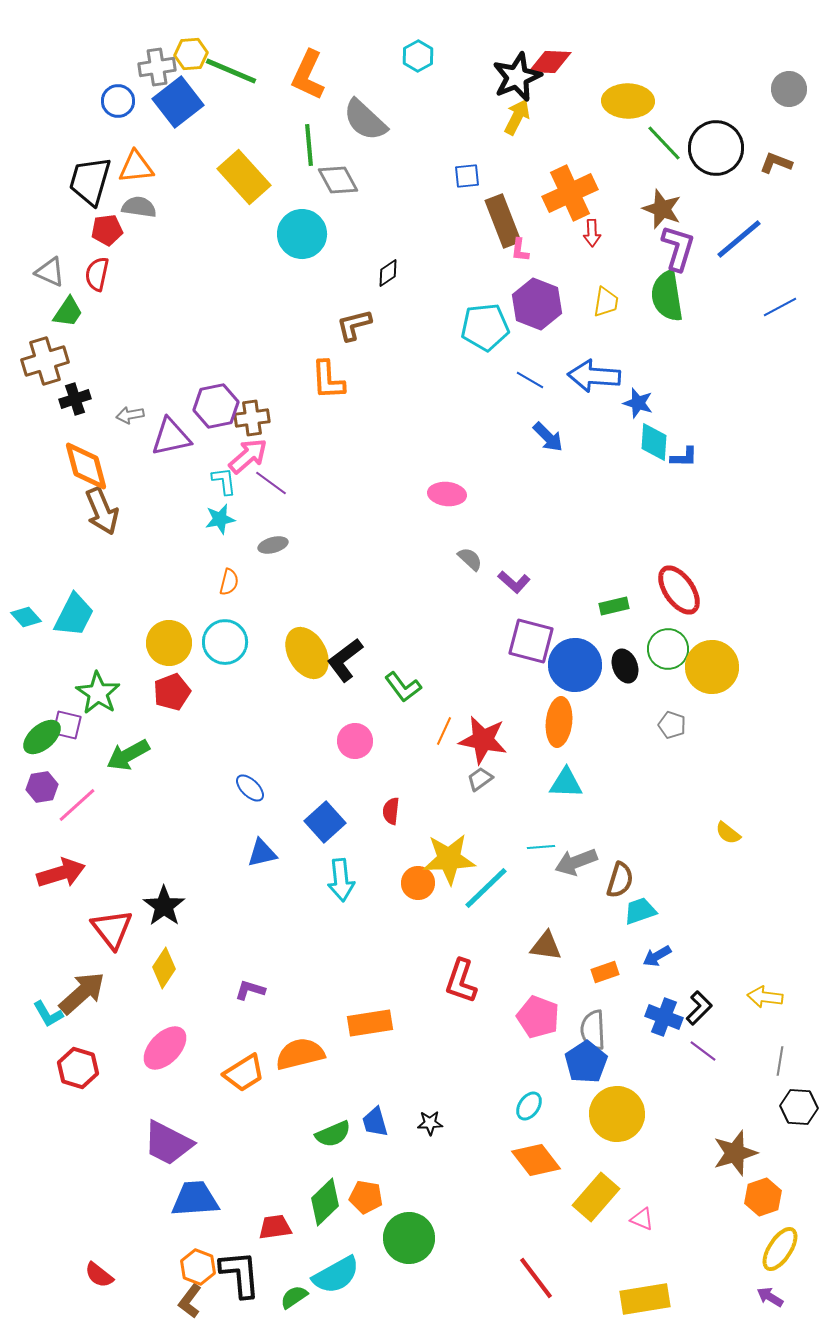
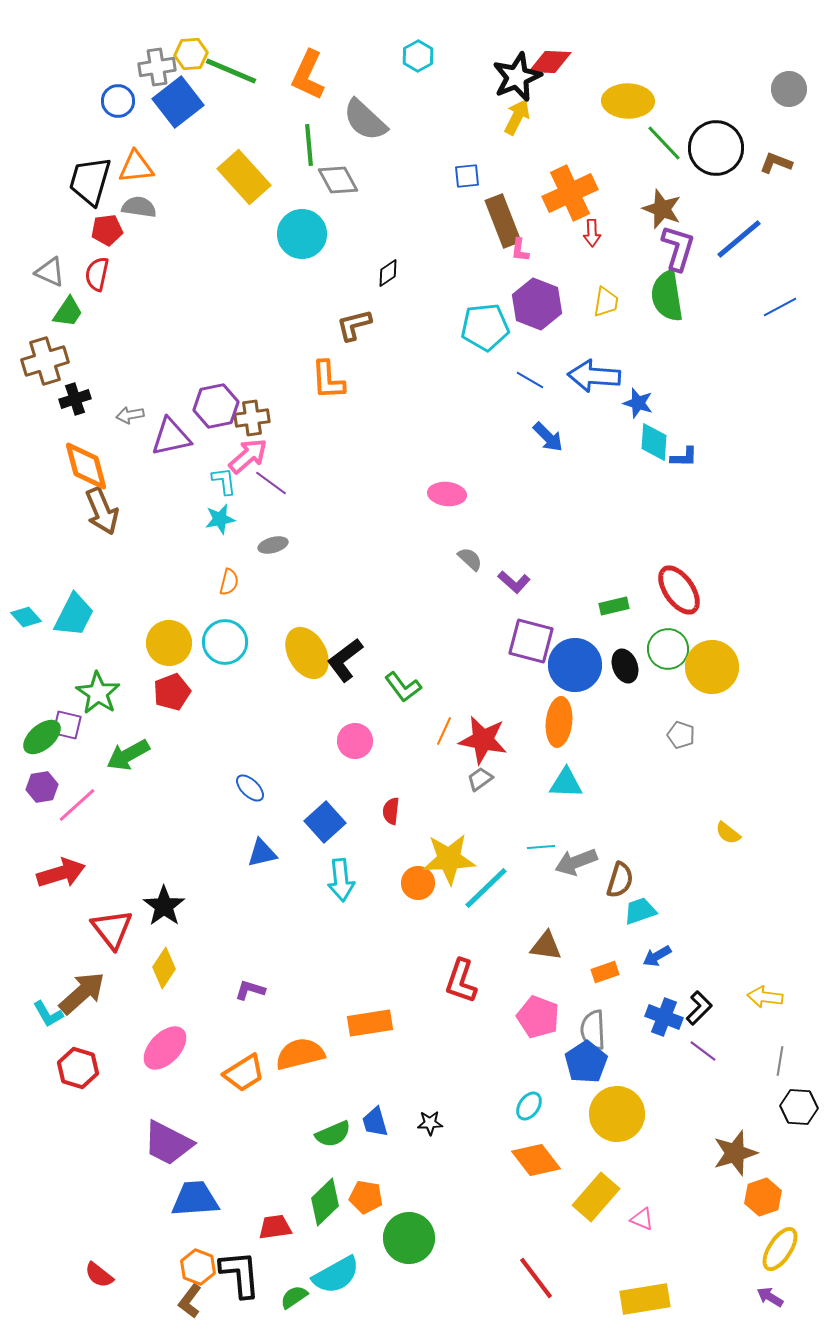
gray pentagon at (672, 725): moved 9 px right, 10 px down
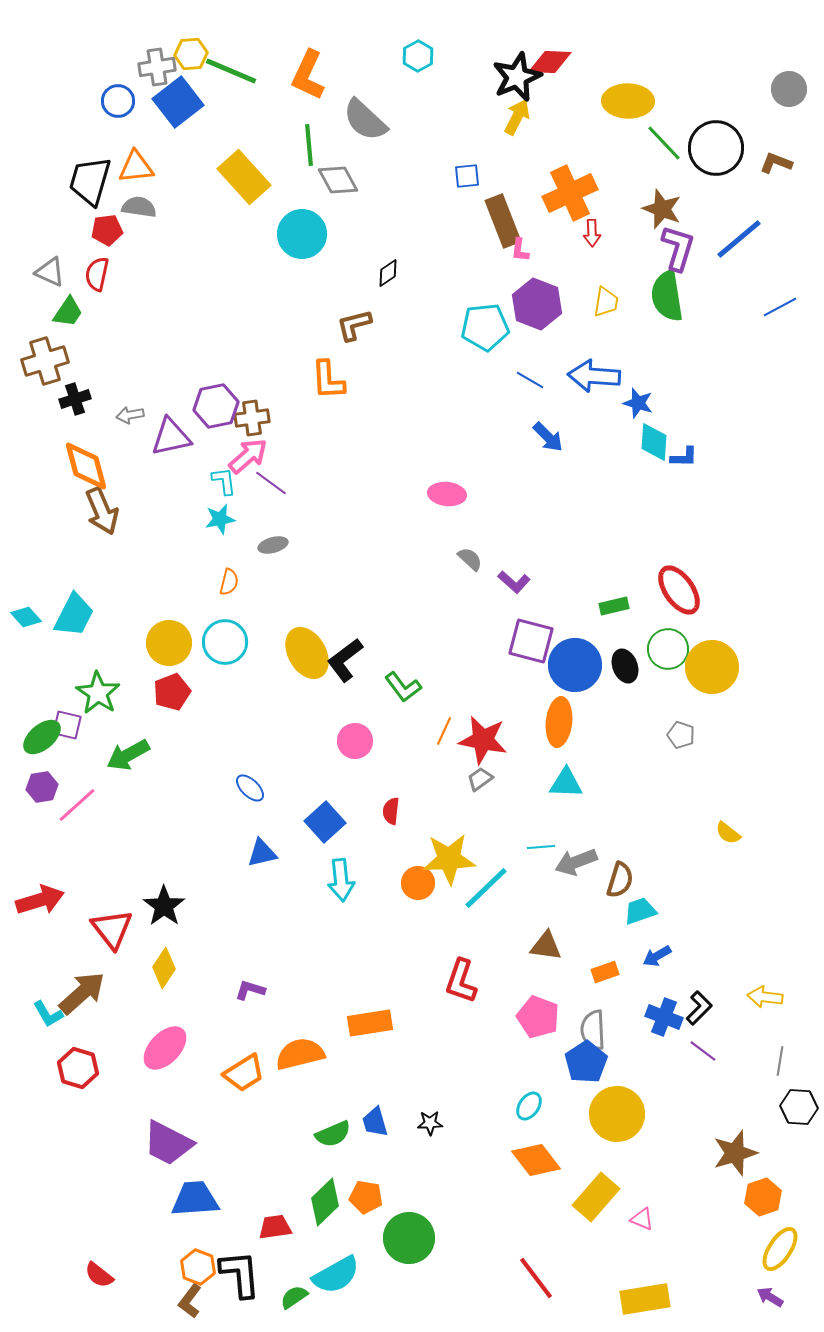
red arrow at (61, 873): moved 21 px left, 27 px down
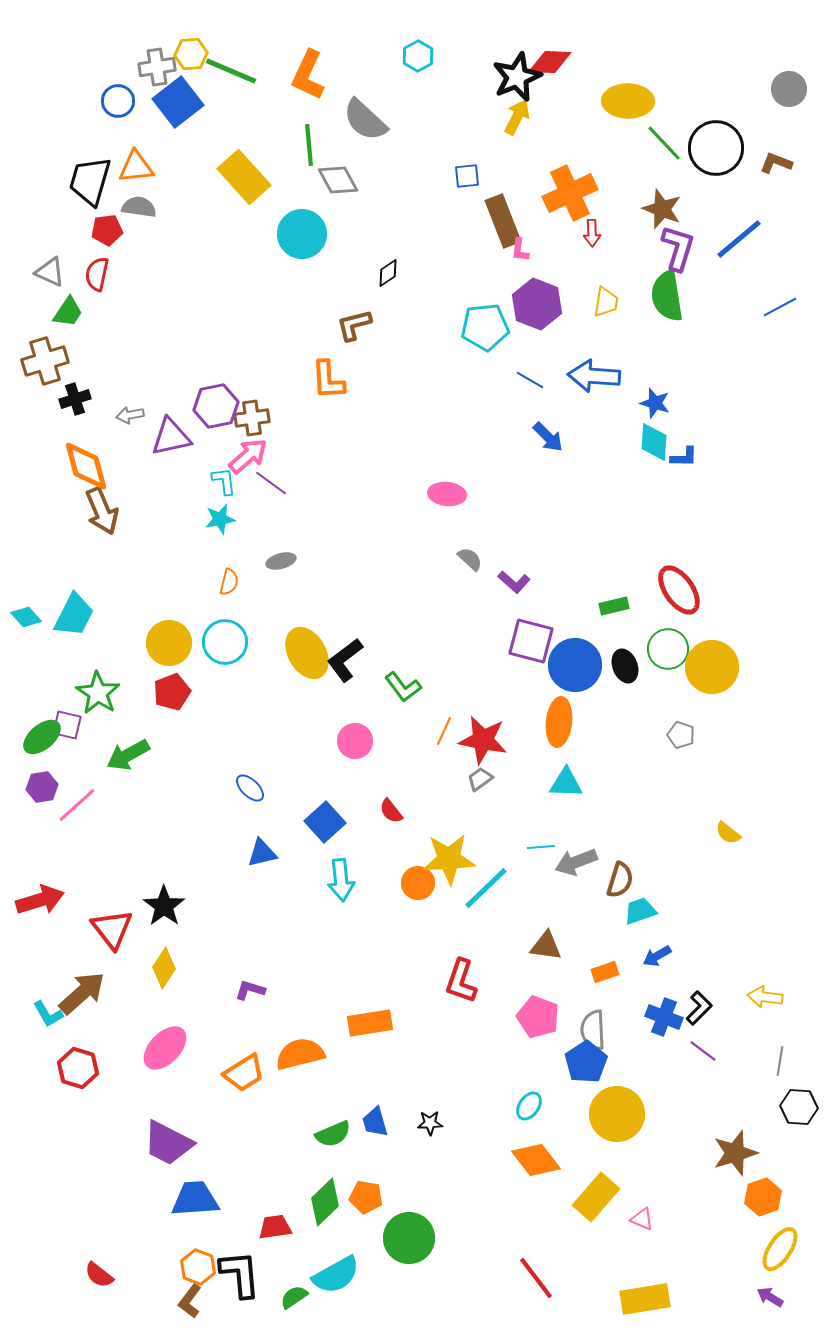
blue star at (638, 403): moved 17 px right
gray ellipse at (273, 545): moved 8 px right, 16 px down
red semicircle at (391, 811): rotated 44 degrees counterclockwise
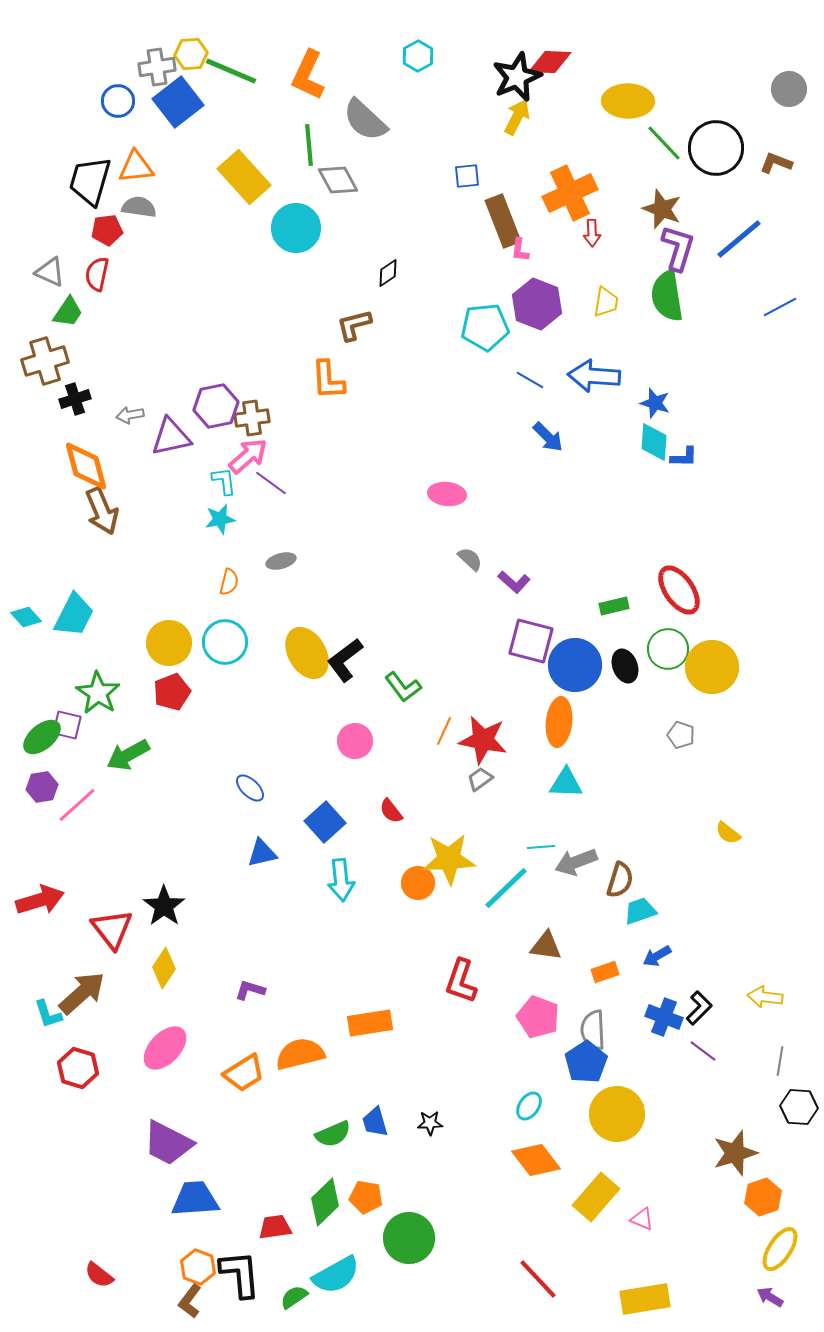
cyan circle at (302, 234): moved 6 px left, 6 px up
cyan line at (486, 888): moved 20 px right
cyan L-shape at (48, 1014): rotated 12 degrees clockwise
red line at (536, 1278): moved 2 px right, 1 px down; rotated 6 degrees counterclockwise
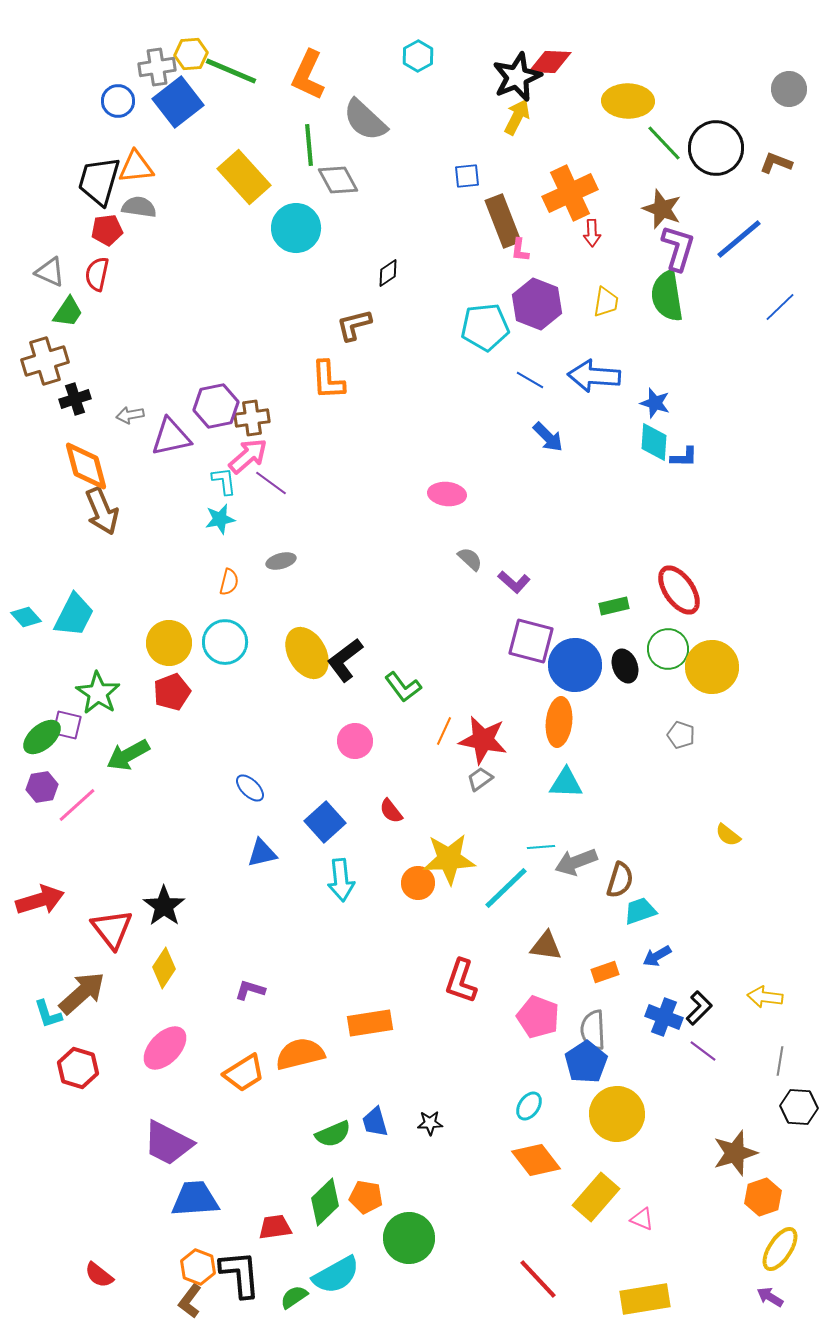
black trapezoid at (90, 181): moved 9 px right
blue line at (780, 307): rotated 16 degrees counterclockwise
yellow semicircle at (728, 833): moved 2 px down
